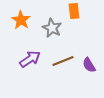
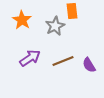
orange rectangle: moved 2 px left
orange star: moved 1 px right
gray star: moved 3 px right, 2 px up; rotated 18 degrees clockwise
purple arrow: moved 1 px up
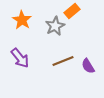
orange rectangle: rotated 56 degrees clockwise
purple arrow: moved 10 px left; rotated 85 degrees clockwise
purple semicircle: moved 1 px left, 1 px down
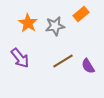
orange rectangle: moved 9 px right, 3 px down
orange star: moved 6 px right, 3 px down
gray star: rotated 18 degrees clockwise
brown line: rotated 10 degrees counterclockwise
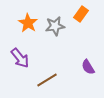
orange rectangle: rotated 14 degrees counterclockwise
brown line: moved 16 px left, 19 px down
purple semicircle: moved 1 px down
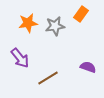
orange star: rotated 30 degrees clockwise
purple semicircle: rotated 140 degrees clockwise
brown line: moved 1 px right, 2 px up
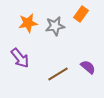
purple semicircle: rotated 21 degrees clockwise
brown line: moved 10 px right, 4 px up
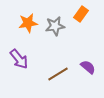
purple arrow: moved 1 px left, 1 px down
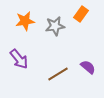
orange star: moved 3 px left, 2 px up
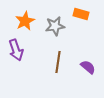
orange rectangle: rotated 70 degrees clockwise
orange star: rotated 18 degrees counterclockwise
purple arrow: moved 3 px left, 9 px up; rotated 20 degrees clockwise
brown line: moved 12 px up; rotated 50 degrees counterclockwise
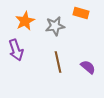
orange rectangle: moved 1 px up
brown line: rotated 20 degrees counterclockwise
